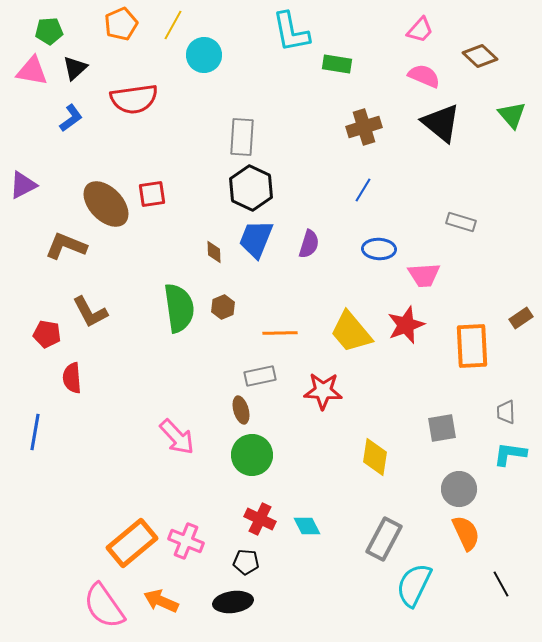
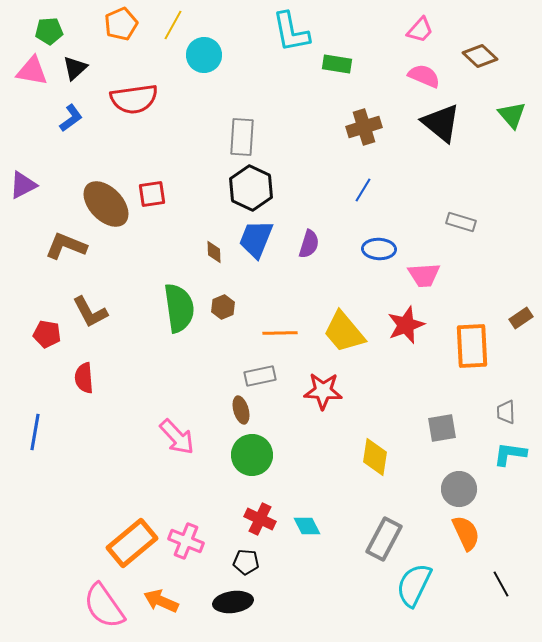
yellow trapezoid at (351, 332): moved 7 px left
red semicircle at (72, 378): moved 12 px right
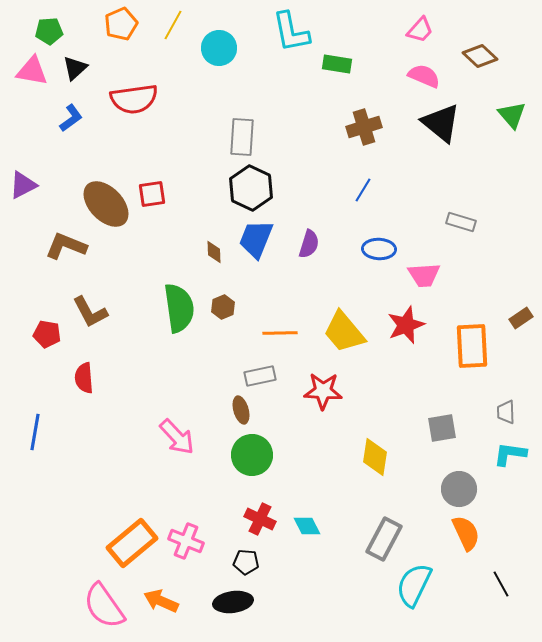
cyan circle at (204, 55): moved 15 px right, 7 px up
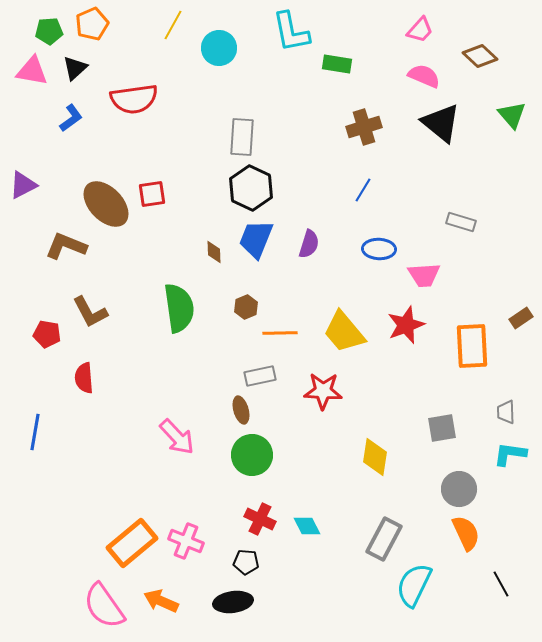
orange pentagon at (121, 24): moved 29 px left
brown hexagon at (223, 307): moved 23 px right
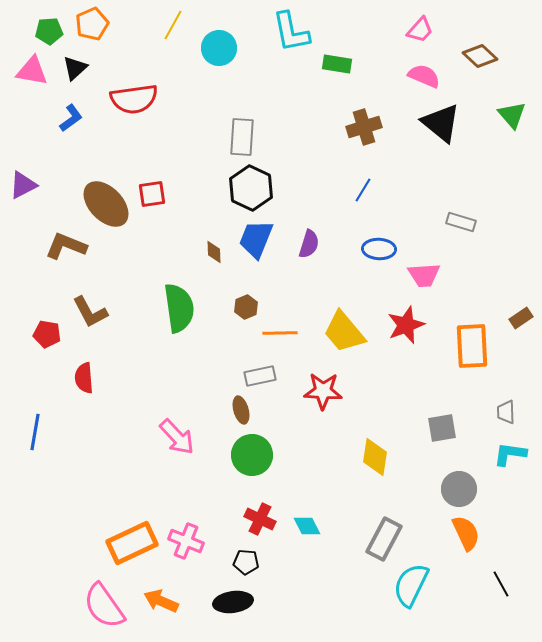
orange rectangle at (132, 543): rotated 15 degrees clockwise
cyan semicircle at (414, 585): moved 3 px left
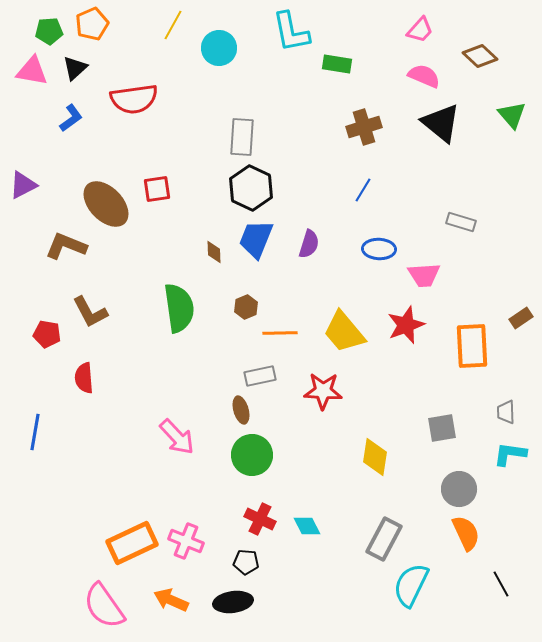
red square at (152, 194): moved 5 px right, 5 px up
orange arrow at (161, 601): moved 10 px right, 1 px up
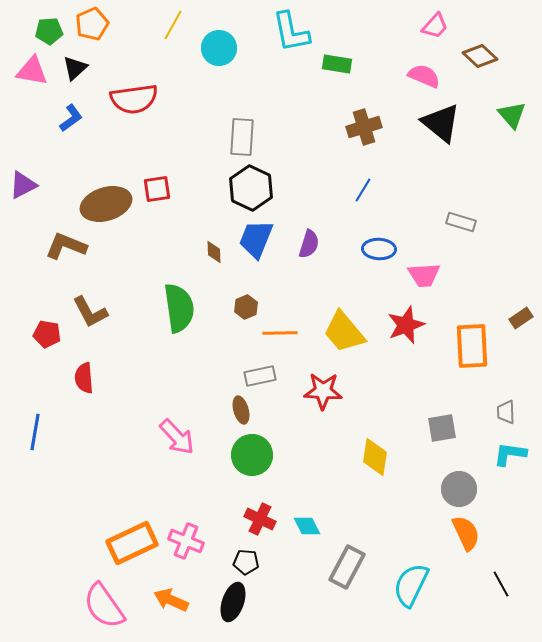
pink trapezoid at (420, 30): moved 15 px right, 4 px up
brown ellipse at (106, 204): rotated 63 degrees counterclockwise
gray rectangle at (384, 539): moved 37 px left, 28 px down
black ellipse at (233, 602): rotated 63 degrees counterclockwise
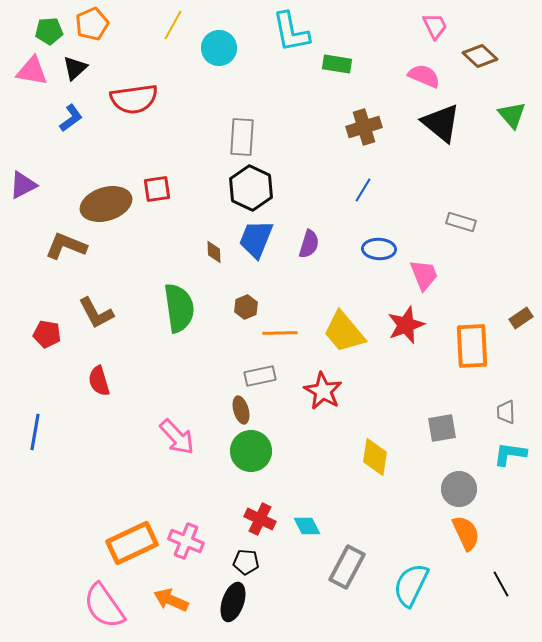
pink trapezoid at (435, 26): rotated 68 degrees counterclockwise
pink trapezoid at (424, 275): rotated 108 degrees counterclockwise
brown L-shape at (90, 312): moved 6 px right, 1 px down
red semicircle at (84, 378): moved 15 px right, 3 px down; rotated 12 degrees counterclockwise
red star at (323, 391): rotated 27 degrees clockwise
green circle at (252, 455): moved 1 px left, 4 px up
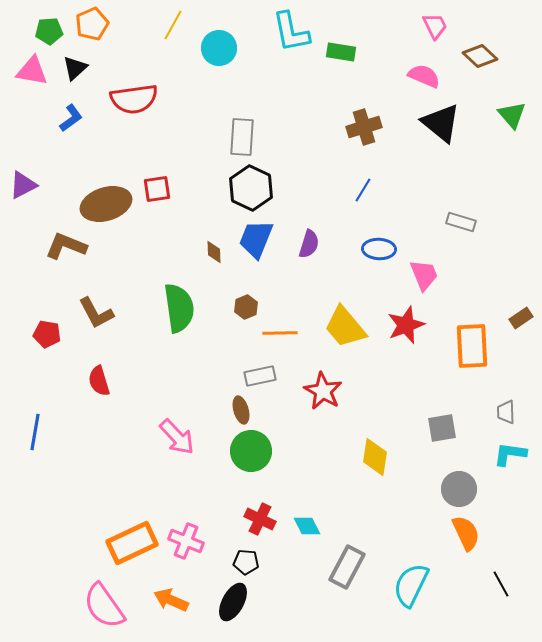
green rectangle at (337, 64): moved 4 px right, 12 px up
yellow trapezoid at (344, 332): moved 1 px right, 5 px up
black ellipse at (233, 602): rotated 9 degrees clockwise
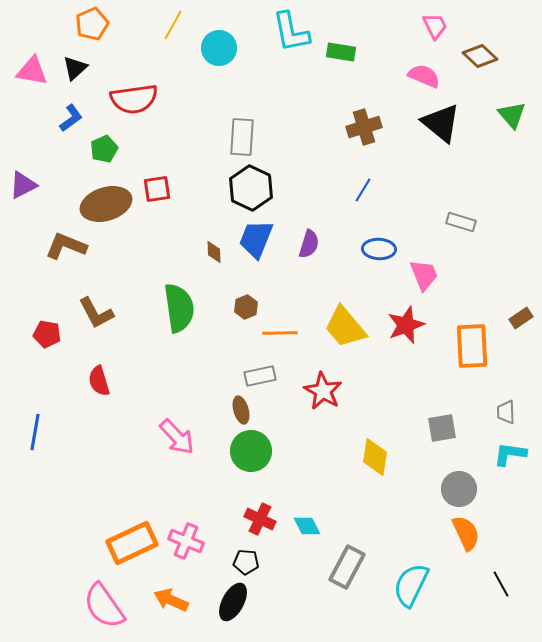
green pentagon at (49, 31): moved 55 px right, 118 px down; rotated 20 degrees counterclockwise
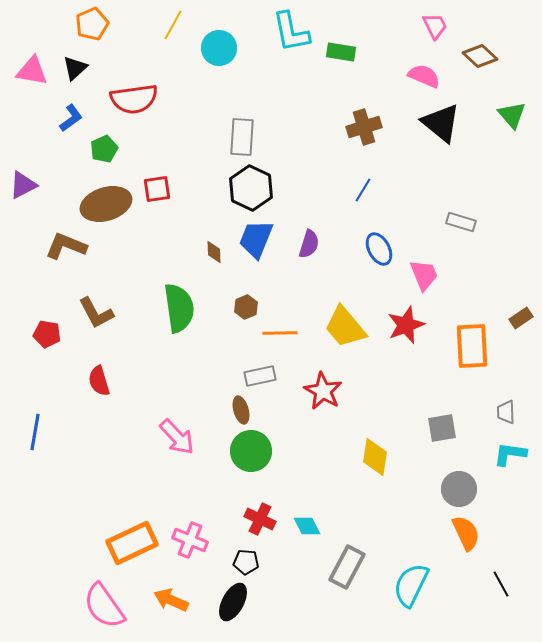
blue ellipse at (379, 249): rotated 60 degrees clockwise
pink cross at (186, 541): moved 4 px right, 1 px up
